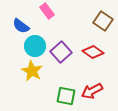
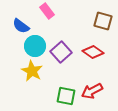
brown square: rotated 18 degrees counterclockwise
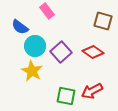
blue semicircle: moved 1 px left, 1 px down
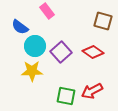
yellow star: rotated 30 degrees counterclockwise
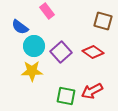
cyan circle: moved 1 px left
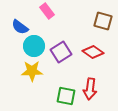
purple square: rotated 10 degrees clockwise
red arrow: moved 2 px left, 2 px up; rotated 55 degrees counterclockwise
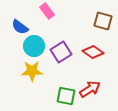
red arrow: rotated 130 degrees counterclockwise
